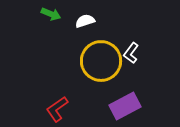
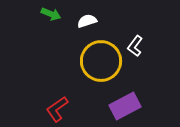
white semicircle: moved 2 px right
white L-shape: moved 4 px right, 7 px up
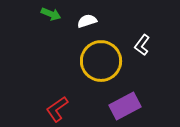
white L-shape: moved 7 px right, 1 px up
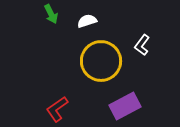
green arrow: rotated 42 degrees clockwise
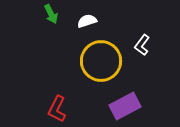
red L-shape: rotated 28 degrees counterclockwise
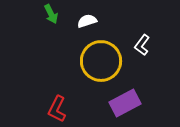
purple rectangle: moved 3 px up
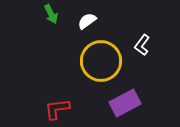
white semicircle: rotated 18 degrees counterclockwise
red L-shape: rotated 56 degrees clockwise
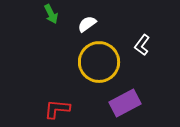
white semicircle: moved 3 px down
yellow circle: moved 2 px left, 1 px down
red L-shape: rotated 12 degrees clockwise
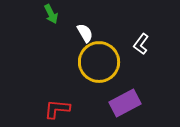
white semicircle: moved 2 px left, 9 px down; rotated 96 degrees clockwise
white L-shape: moved 1 px left, 1 px up
